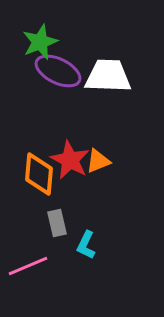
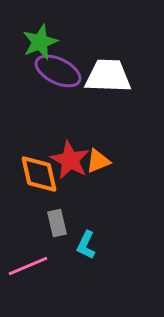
orange diamond: rotated 18 degrees counterclockwise
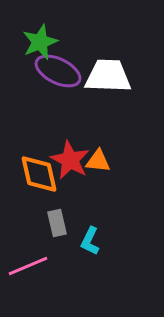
orange triangle: rotated 28 degrees clockwise
cyan L-shape: moved 4 px right, 4 px up
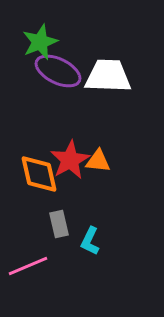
red star: rotated 15 degrees clockwise
gray rectangle: moved 2 px right, 1 px down
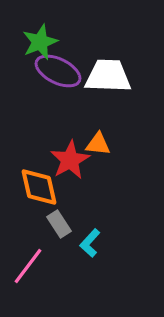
orange triangle: moved 17 px up
orange diamond: moved 13 px down
gray rectangle: rotated 20 degrees counterclockwise
cyan L-shape: moved 2 px down; rotated 16 degrees clockwise
pink line: rotated 30 degrees counterclockwise
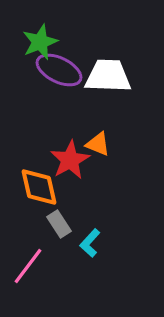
purple ellipse: moved 1 px right, 1 px up
orange triangle: rotated 16 degrees clockwise
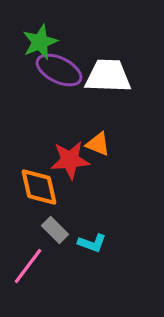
red star: rotated 24 degrees clockwise
gray rectangle: moved 4 px left, 6 px down; rotated 12 degrees counterclockwise
cyan L-shape: moved 2 px right; rotated 112 degrees counterclockwise
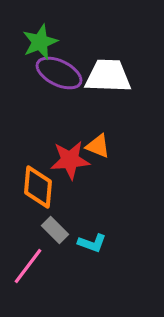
purple ellipse: moved 3 px down
orange triangle: moved 2 px down
orange diamond: moved 1 px left; rotated 18 degrees clockwise
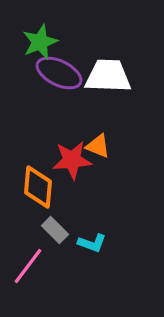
red star: moved 2 px right
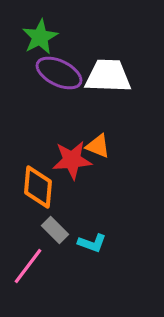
green star: moved 5 px up; rotated 6 degrees counterclockwise
